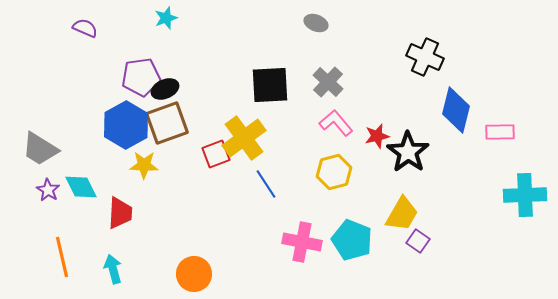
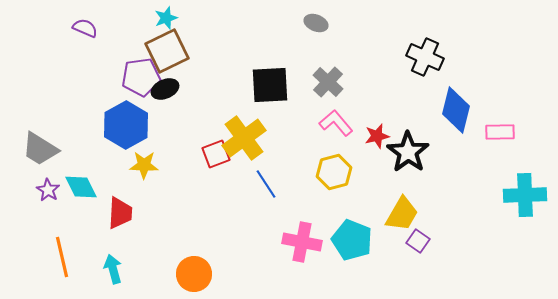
brown square: moved 72 px up; rotated 6 degrees counterclockwise
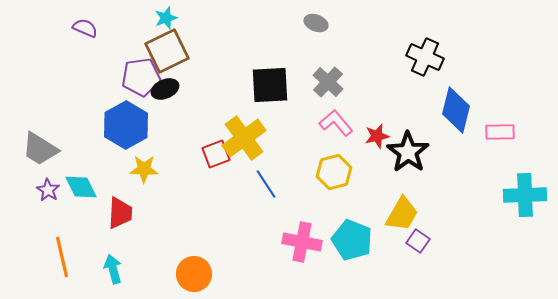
yellow star: moved 4 px down
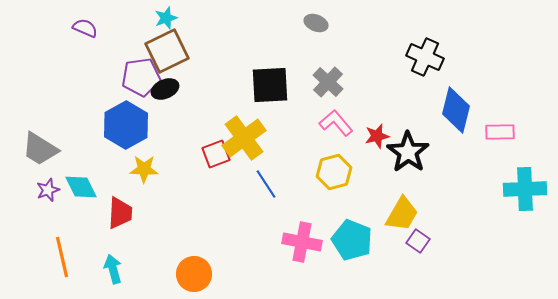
purple star: rotated 20 degrees clockwise
cyan cross: moved 6 px up
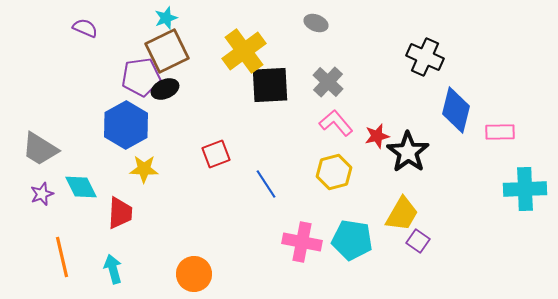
yellow cross: moved 87 px up
purple star: moved 6 px left, 4 px down
cyan pentagon: rotated 12 degrees counterclockwise
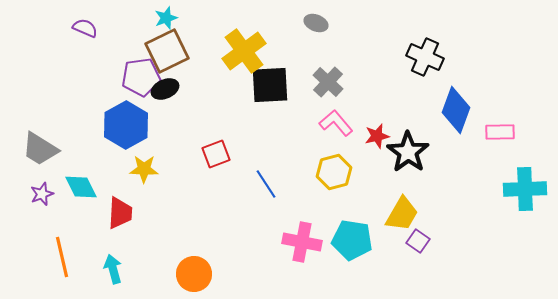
blue diamond: rotated 6 degrees clockwise
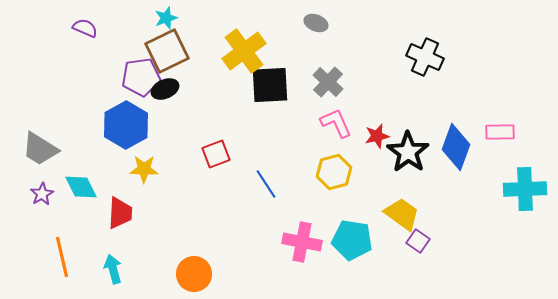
blue diamond: moved 37 px down
pink L-shape: rotated 16 degrees clockwise
purple star: rotated 10 degrees counterclockwise
yellow trapezoid: rotated 84 degrees counterclockwise
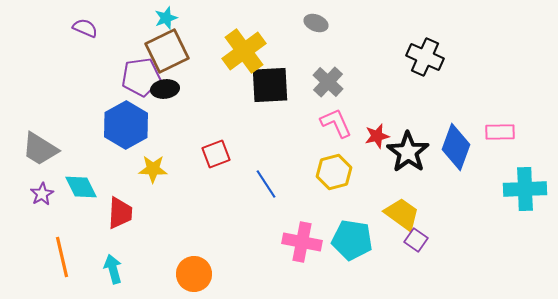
black ellipse: rotated 16 degrees clockwise
yellow star: moved 9 px right
purple square: moved 2 px left, 1 px up
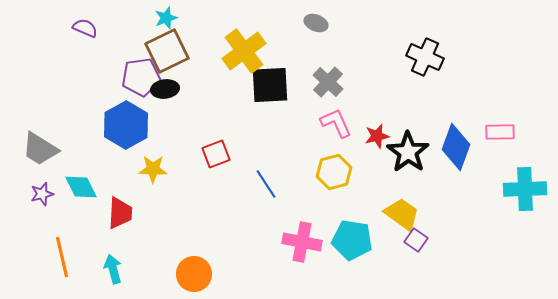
purple star: rotated 15 degrees clockwise
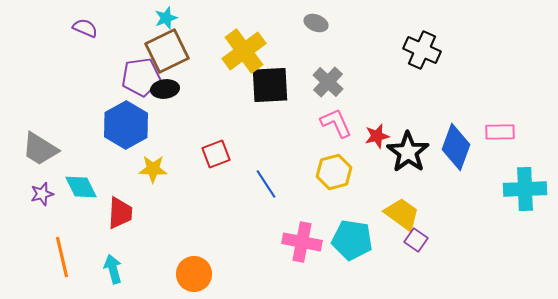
black cross: moved 3 px left, 7 px up
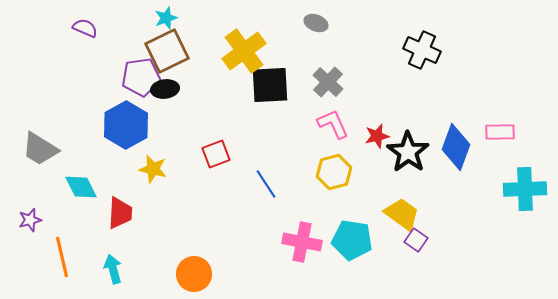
pink L-shape: moved 3 px left, 1 px down
yellow star: rotated 12 degrees clockwise
purple star: moved 12 px left, 26 px down
